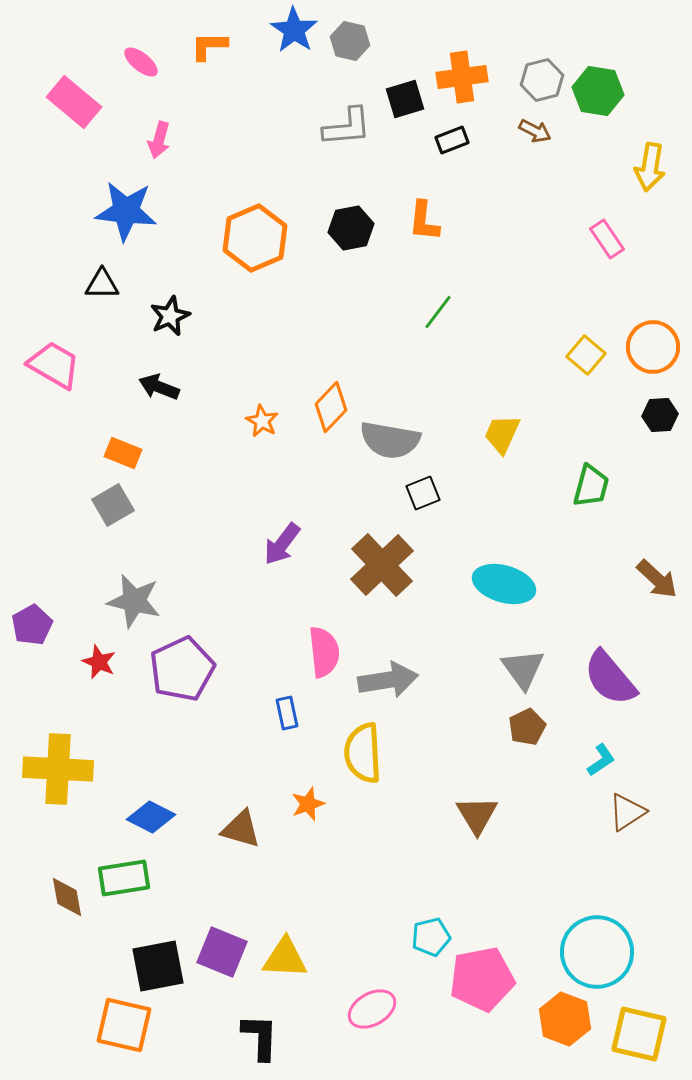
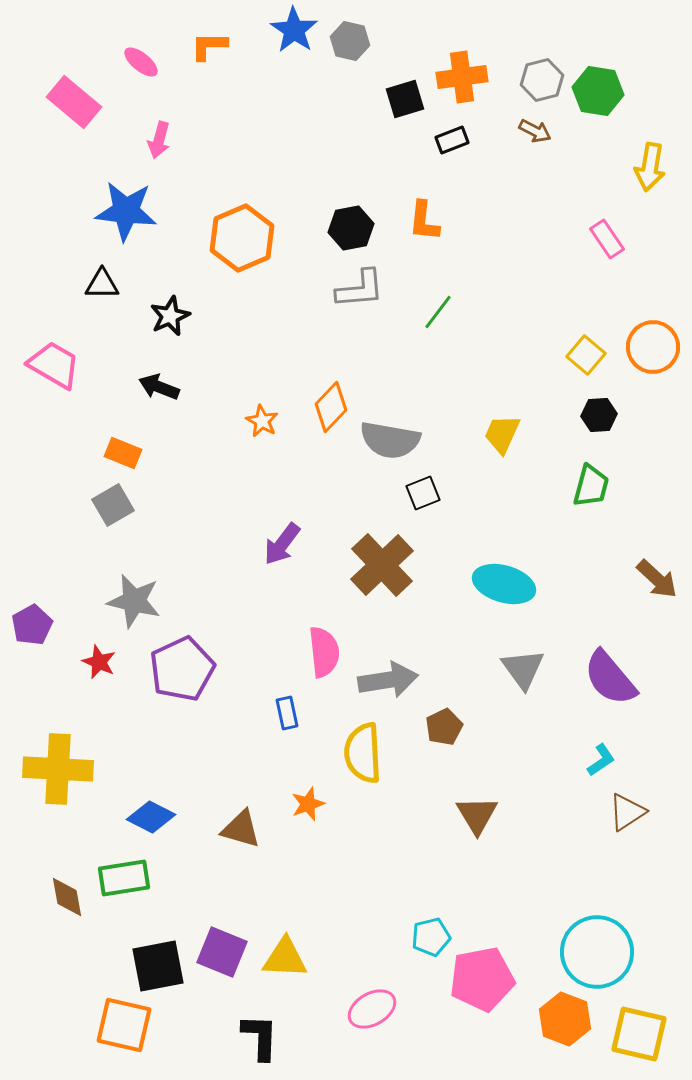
gray L-shape at (347, 127): moved 13 px right, 162 px down
orange hexagon at (255, 238): moved 13 px left
black hexagon at (660, 415): moved 61 px left
brown pentagon at (527, 727): moved 83 px left
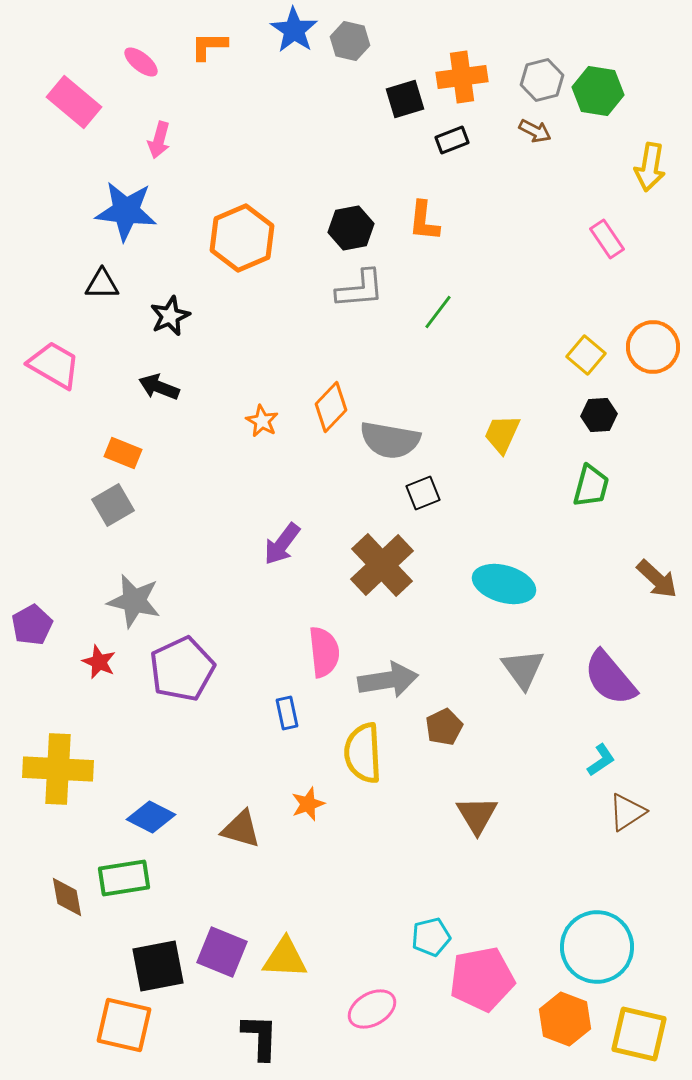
cyan circle at (597, 952): moved 5 px up
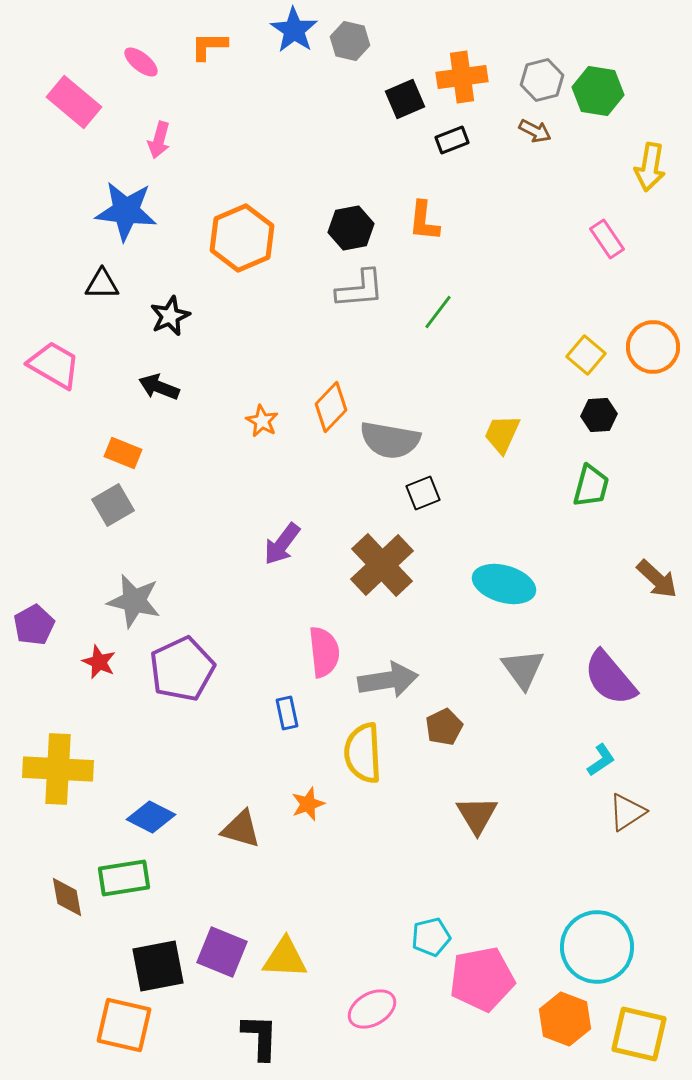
black square at (405, 99): rotated 6 degrees counterclockwise
purple pentagon at (32, 625): moved 2 px right
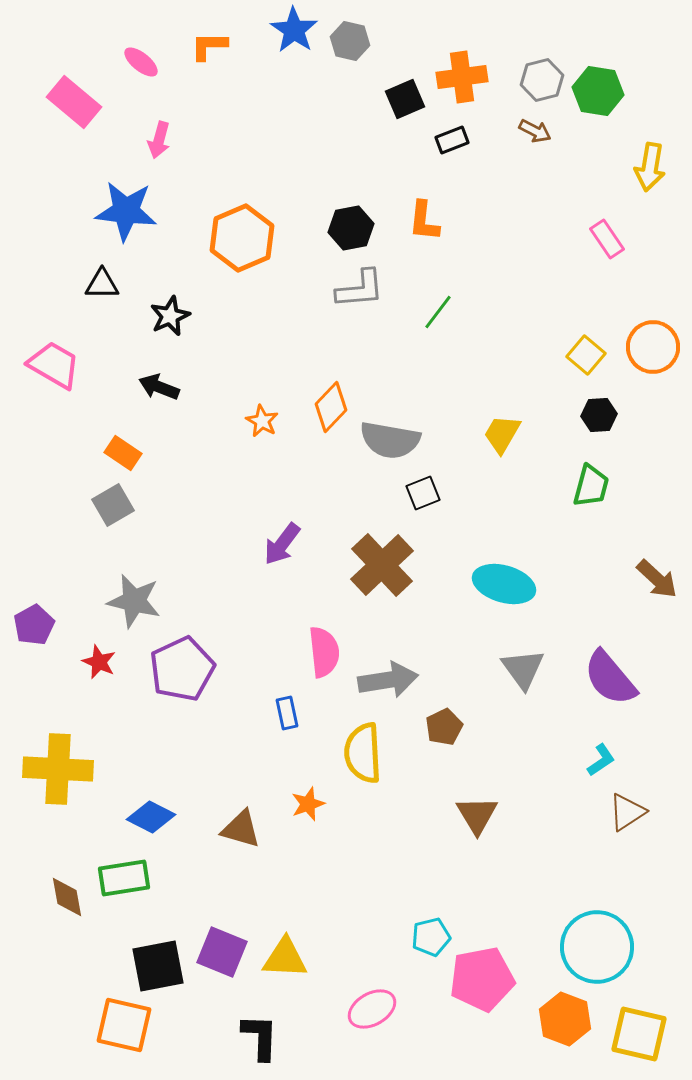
yellow trapezoid at (502, 434): rotated 6 degrees clockwise
orange rectangle at (123, 453): rotated 12 degrees clockwise
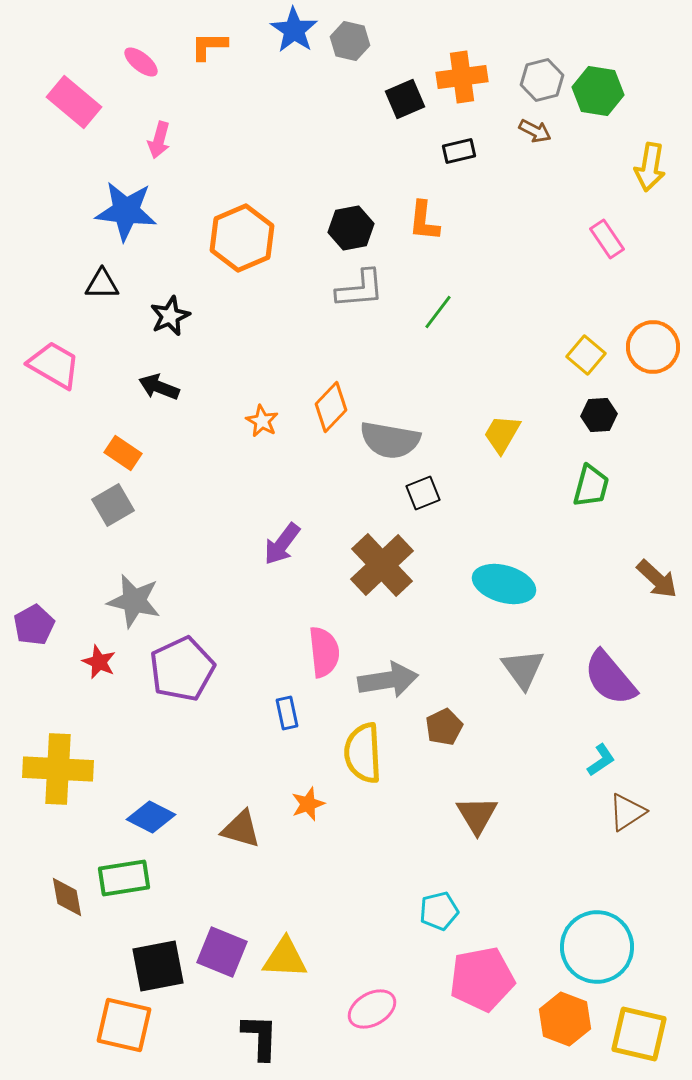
black rectangle at (452, 140): moved 7 px right, 11 px down; rotated 8 degrees clockwise
cyan pentagon at (431, 937): moved 8 px right, 26 px up
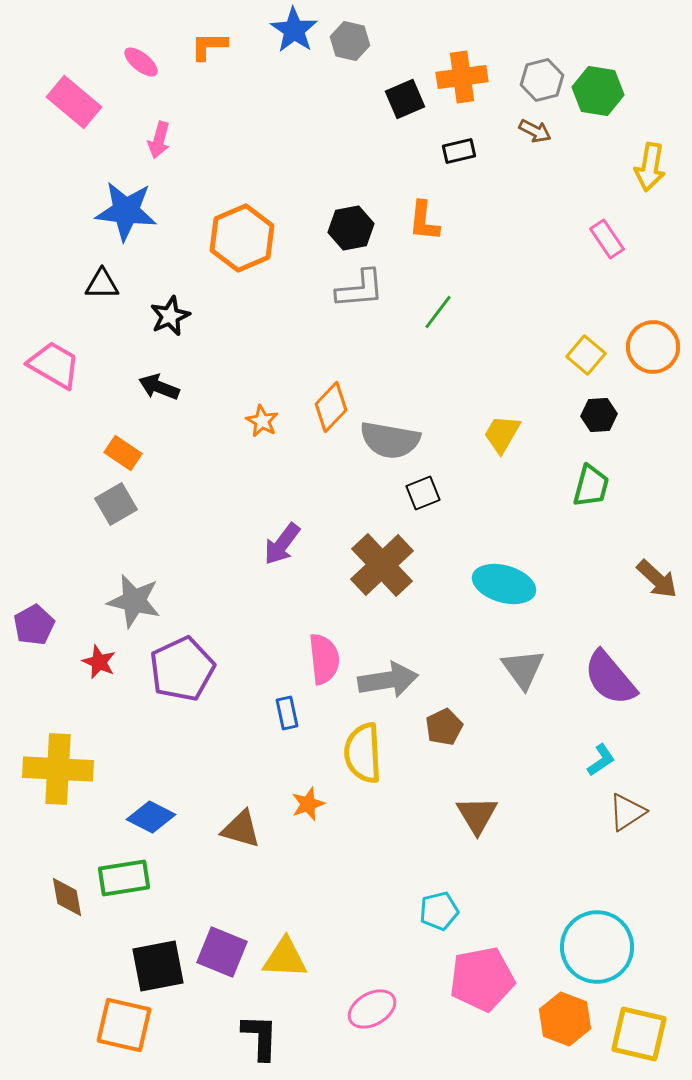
gray square at (113, 505): moved 3 px right, 1 px up
pink semicircle at (324, 652): moved 7 px down
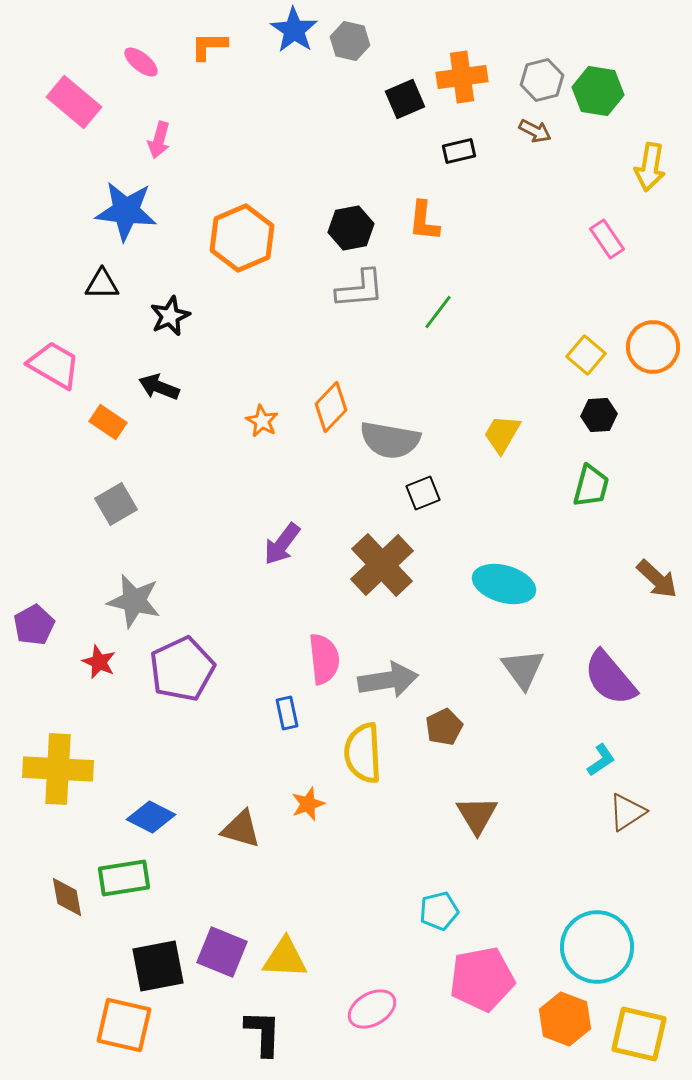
orange rectangle at (123, 453): moved 15 px left, 31 px up
black L-shape at (260, 1037): moved 3 px right, 4 px up
